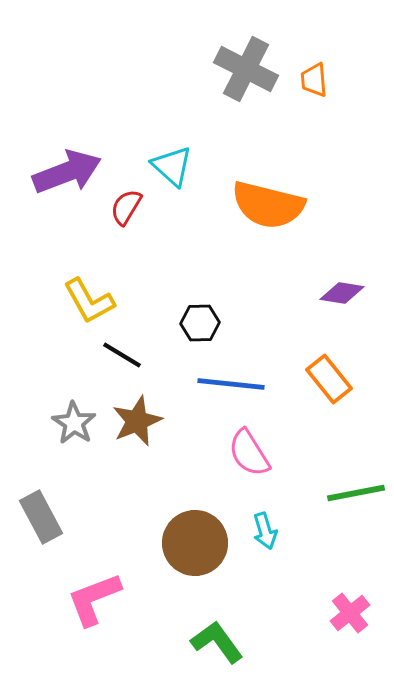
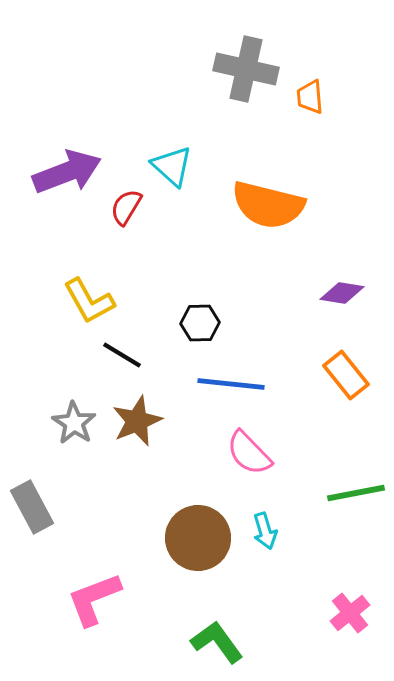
gray cross: rotated 14 degrees counterclockwise
orange trapezoid: moved 4 px left, 17 px down
orange rectangle: moved 17 px right, 4 px up
pink semicircle: rotated 12 degrees counterclockwise
gray rectangle: moved 9 px left, 10 px up
brown circle: moved 3 px right, 5 px up
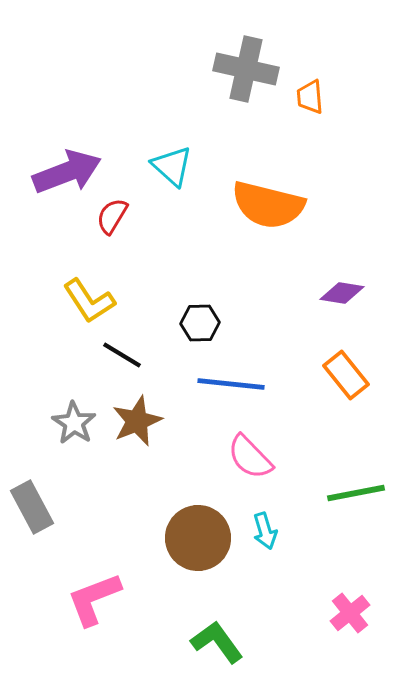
red semicircle: moved 14 px left, 9 px down
yellow L-shape: rotated 4 degrees counterclockwise
pink semicircle: moved 1 px right, 4 px down
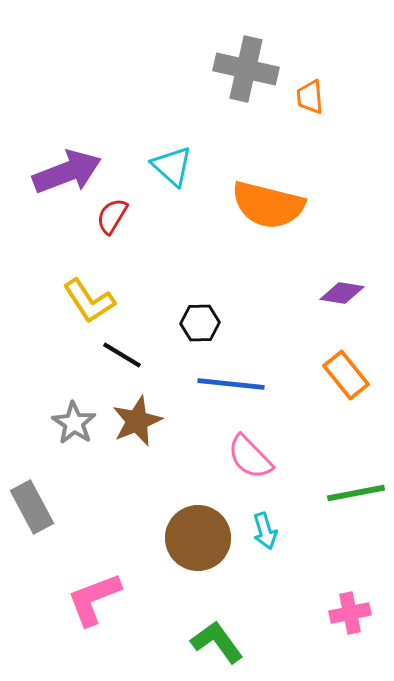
pink cross: rotated 27 degrees clockwise
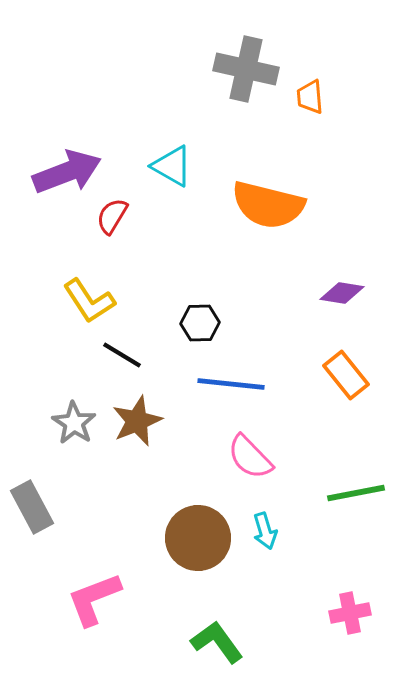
cyan triangle: rotated 12 degrees counterclockwise
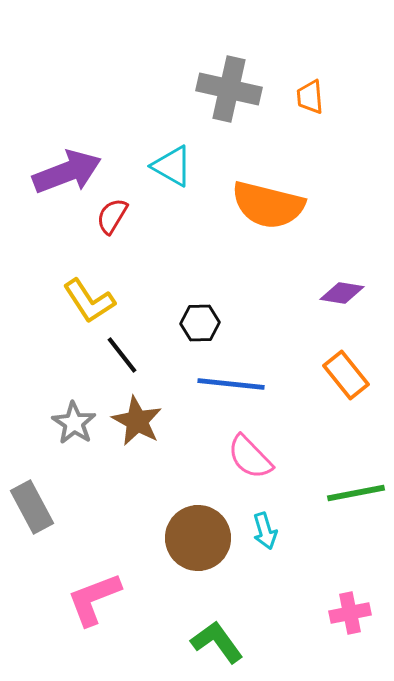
gray cross: moved 17 px left, 20 px down
black line: rotated 21 degrees clockwise
brown star: rotated 21 degrees counterclockwise
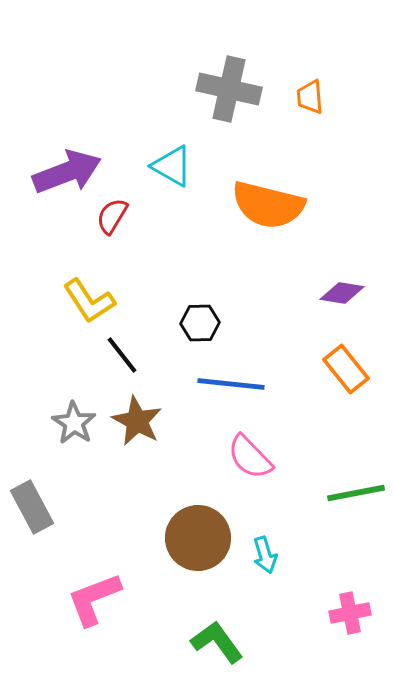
orange rectangle: moved 6 px up
cyan arrow: moved 24 px down
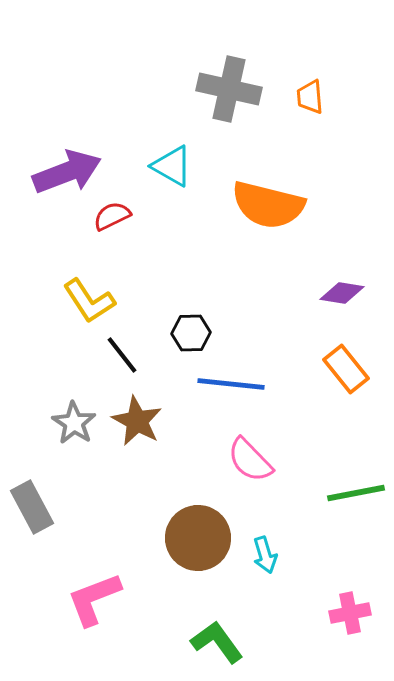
red semicircle: rotated 33 degrees clockwise
black hexagon: moved 9 px left, 10 px down
pink semicircle: moved 3 px down
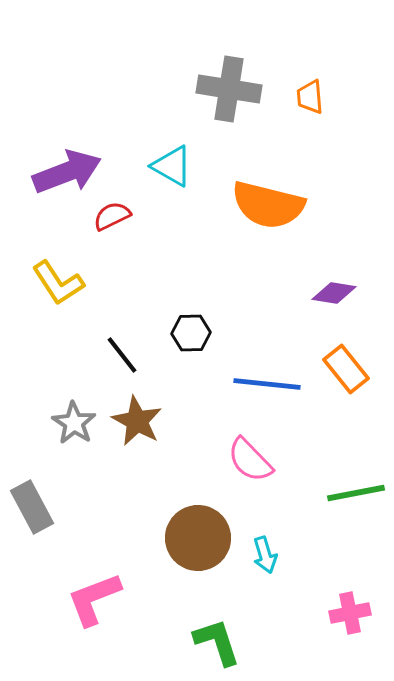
gray cross: rotated 4 degrees counterclockwise
purple diamond: moved 8 px left
yellow L-shape: moved 31 px left, 18 px up
blue line: moved 36 px right
green L-shape: rotated 18 degrees clockwise
